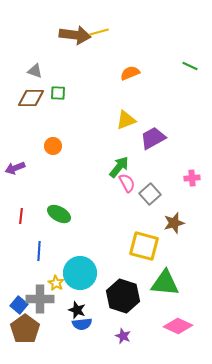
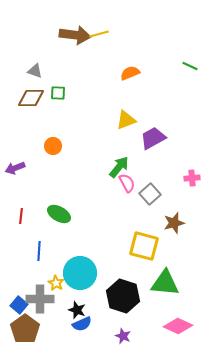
yellow line: moved 2 px down
blue semicircle: rotated 18 degrees counterclockwise
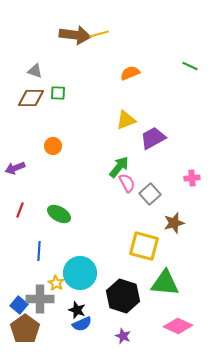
red line: moved 1 px left, 6 px up; rotated 14 degrees clockwise
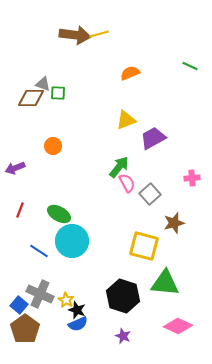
gray triangle: moved 8 px right, 13 px down
blue line: rotated 60 degrees counterclockwise
cyan circle: moved 8 px left, 32 px up
yellow star: moved 10 px right, 17 px down
gray cross: moved 5 px up; rotated 24 degrees clockwise
blue semicircle: moved 4 px left
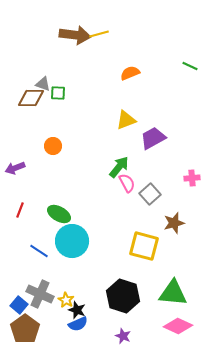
green triangle: moved 8 px right, 10 px down
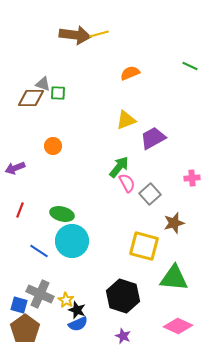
green ellipse: moved 3 px right; rotated 15 degrees counterclockwise
green triangle: moved 1 px right, 15 px up
blue square: rotated 24 degrees counterclockwise
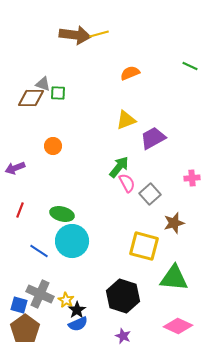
black star: rotated 18 degrees clockwise
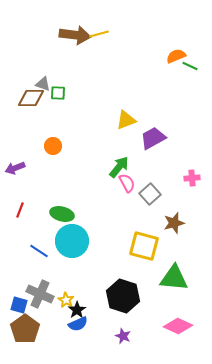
orange semicircle: moved 46 px right, 17 px up
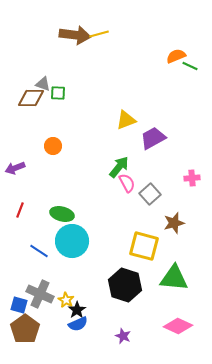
black hexagon: moved 2 px right, 11 px up
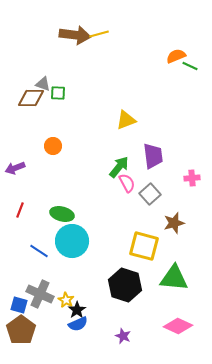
purple trapezoid: moved 18 px down; rotated 112 degrees clockwise
brown pentagon: moved 4 px left, 1 px down
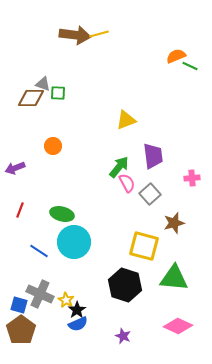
cyan circle: moved 2 px right, 1 px down
